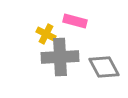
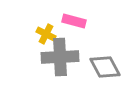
pink rectangle: moved 1 px left
gray diamond: moved 1 px right
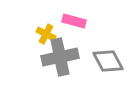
gray cross: rotated 9 degrees counterclockwise
gray diamond: moved 3 px right, 6 px up
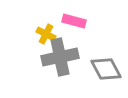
gray diamond: moved 2 px left, 8 px down
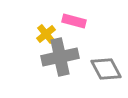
yellow cross: rotated 24 degrees clockwise
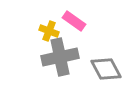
pink rectangle: rotated 20 degrees clockwise
yellow cross: moved 3 px right, 3 px up; rotated 30 degrees counterclockwise
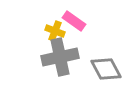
yellow cross: moved 6 px right
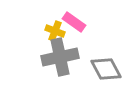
pink rectangle: moved 1 px down
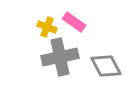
yellow cross: moved 8 px left, 4 px up
gray diamond: moved 3 px up
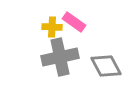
yellow cross: moved 5 px right; rotated 18 degrees counterclockwise
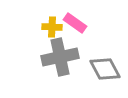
pink rectangle: moved 1 px right, 1 px down
gray diamond: moved 1 px left, 3 px down
